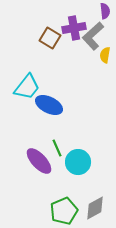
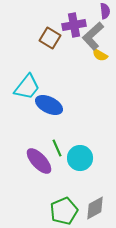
purple cross: moved 3 px up
yellow semicircle: moved 5 px left; rotated 70 degrees counterclockwise
cyan circle: moved 2 px right, 4 px up
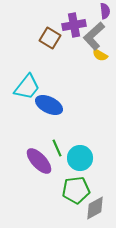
gray L-shape: moved 1 px right
green pentagon: moved 12 px right, 21 px up; rotated 16 degrees clockwise
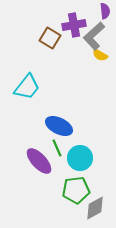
blue ellipse: moved 10 px right, 21 px down
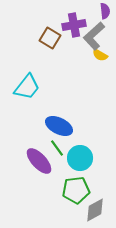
green line: rotated 12 degrees counterclockwise
gray diamond: moved 2 px down
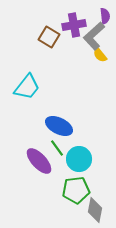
purple semicircle: moved 5 px down
brown square: moved 1 px left, 1 px up
yellow semicircle: rotated 21 degrees clockwise
cyan circle: moved 1 px left, 1 px down
gray diamond: rotated 50 degrees counterclockwise
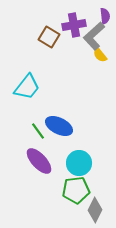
green line: moved 19 px left, 17 px up
cyan circle: moved 4 px down
gray diamond: rotated 15 degrees clockwise
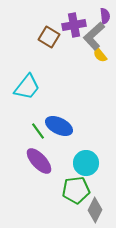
cyan circle: moved 7 px right
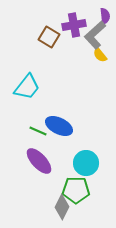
gray L-shape: moved 1 px right, 1 px up
green line: rotated 30 degrees counterclockwise
green pentagon: rotated 8 degrees clockwise
gray diamond: moved 33 px left, 3 px up
